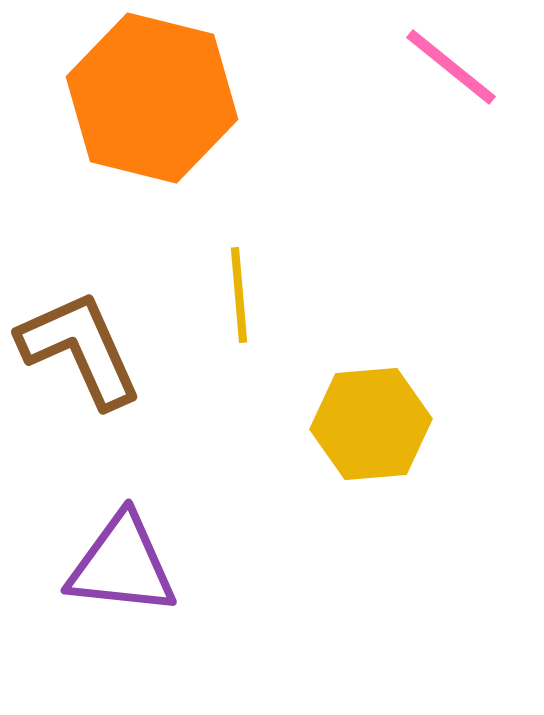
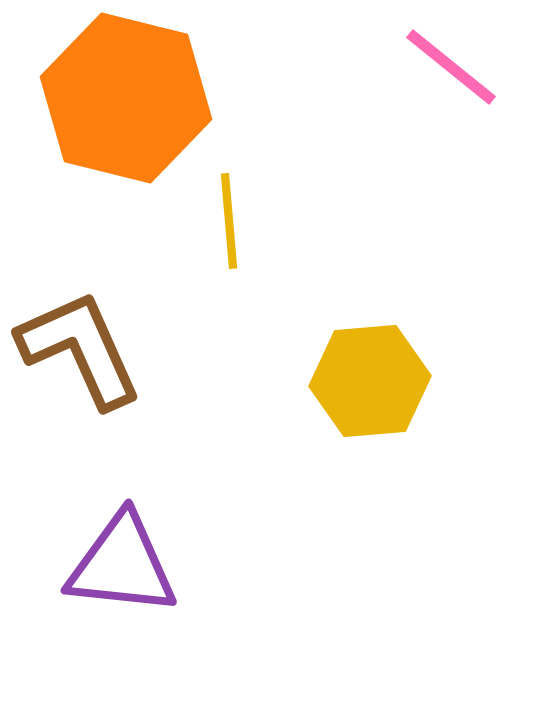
orange hexagon: moved 26 px left
yellow line: moved 10 px left, 74 px up
yellow hexagon: moved 1 px left, 43 px up
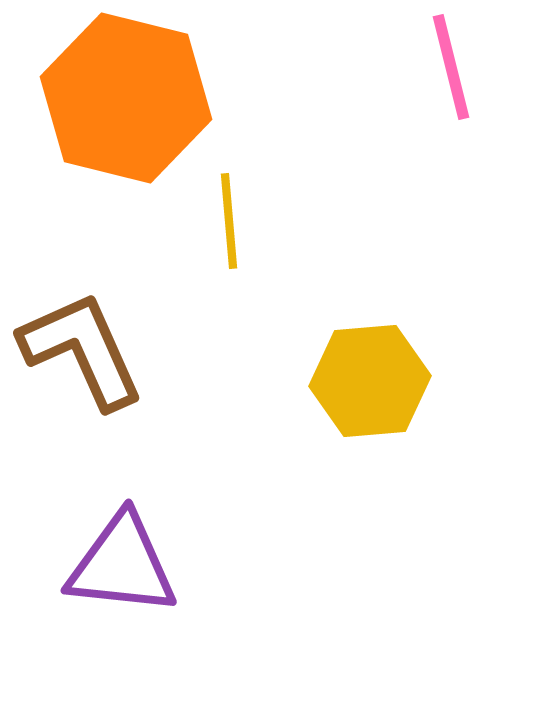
pink line: rotated 37 degrees clockwise
brown L-shape: moved 2 px right, 1 px down
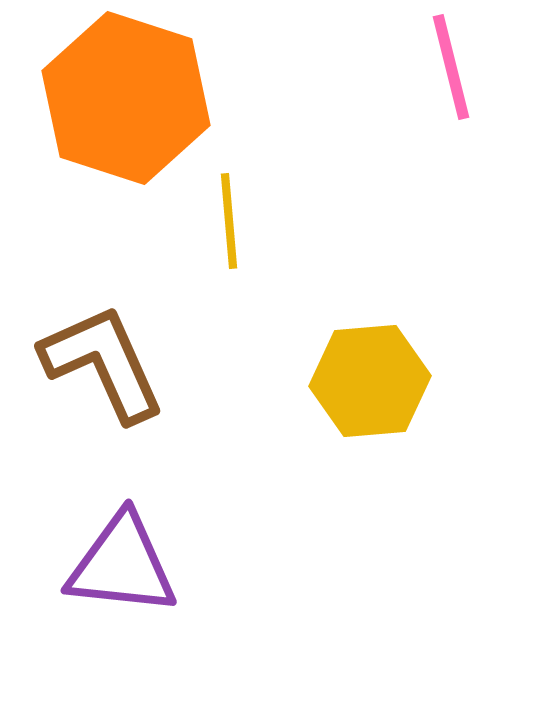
orange hexagon: rotated 4 degrees clockwise
brown L-shape: moved 21 px right, 13 px down
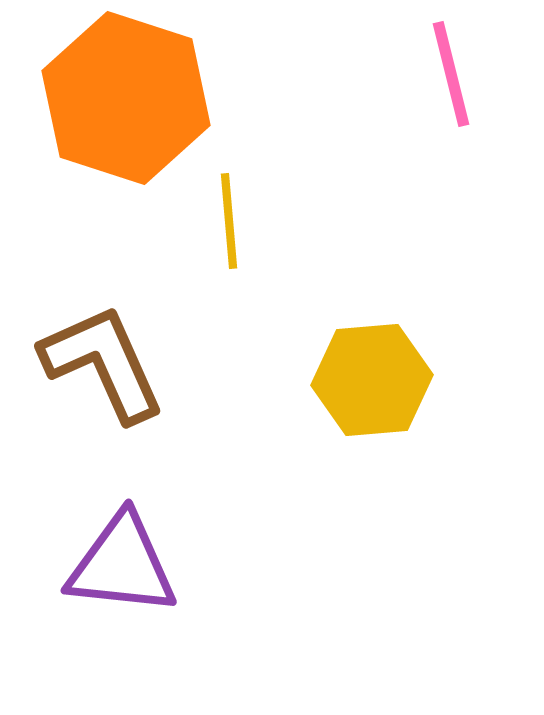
pink line: moved 7 px down
yellow hexagon: moved 2 px right, 1 px up
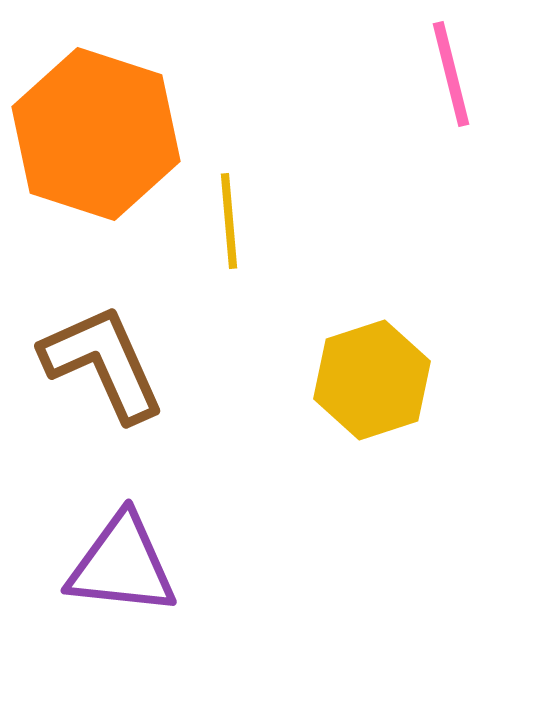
orange hexagon: moved 30 px left, 36 px down
yellow hexagon: rotated 13 degrees counterclockwise
